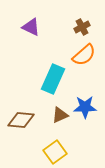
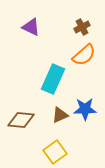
blue star: moved 2 px down
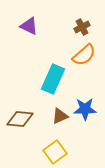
purple triangle: moved 2 px left, 1 px up
brown triangle: moved 1 px down
brown diamond: moved 1 px left, 1 px up
